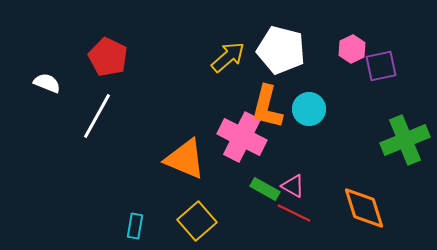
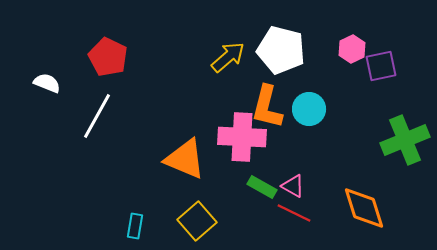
pink cross: rotated 24 degrees counterclockwise
green rectangle: moved 3 px left, 2 px up
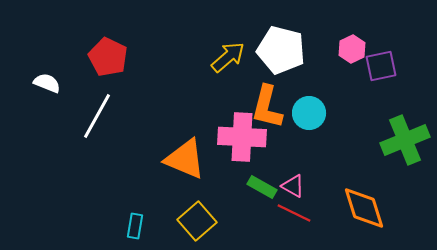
cyan circle: moved 4 px down
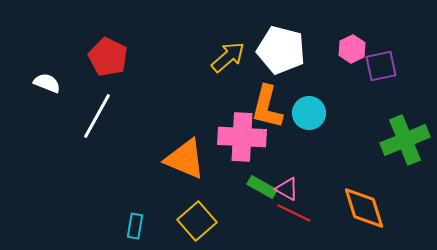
pink triangle: moved 6 px left, 3 px down
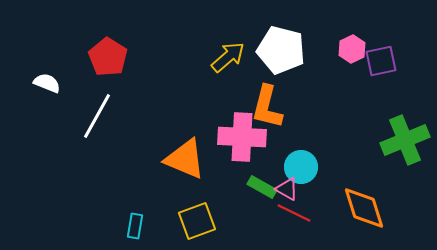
red pentagon: rotated 6 degrees clockwise
purple square: moved 5 px up
cyan circle: moved 8 px left, 54 px down
yellow square: rotated 21 degrees clockwise
